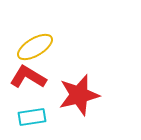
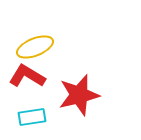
yellow ellipse: rotated 9 degrees clockwise
red L-shape: moved 1 px left, 1 px up
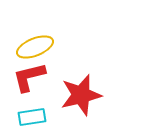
red L-shape: moved 2 px right, 1 px down; rotated 45 degrees counterclockwise
red star: moved 2 px right
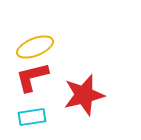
red L-shape: moved 3 px right
red star: moved 3 px right
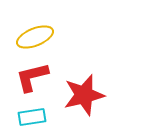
yellow ellipse: moved 10 px up
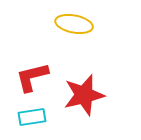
yellow ellipse: moved 39 px right, 13 px up; rotated 33 degrees clockwise
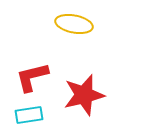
cyan rectangle: moved 3 px left, 2 px up
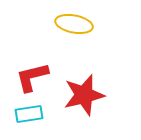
cyan rectangle: moved 1 px up
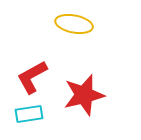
red L-shape: rotated 15 degrees counterclockwise
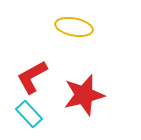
yellow ellipse: moved 3 px down
cyan rectangle: rotated 56 degrees clockwise
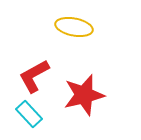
red L-shape: moved 2 px right, 1 px up
